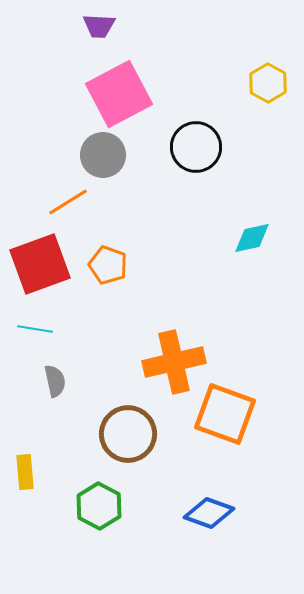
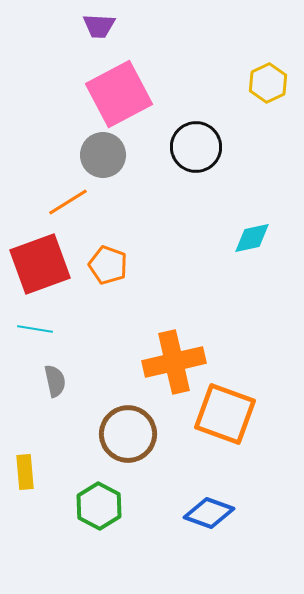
yellow hexagon: rotated 6 degrees clockwise
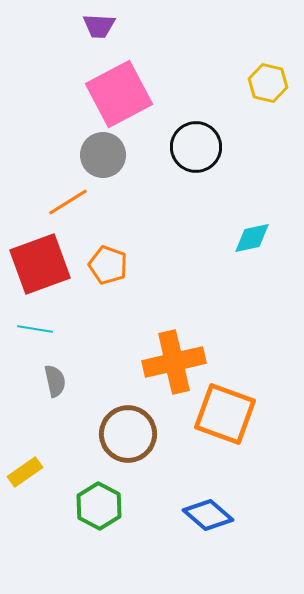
yellow hexagon: rotated 21 degrees counterclockwise
yellow rectangle: rotated 60 degrees clockwise
blue diamond: moved 1 px left, 2 px down; rotated 21 degrees clockwise
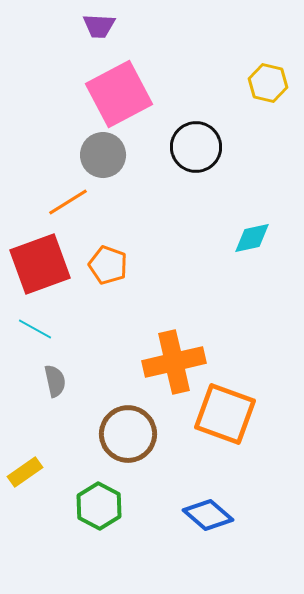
cyan line: rotated 20 degrees clockwise
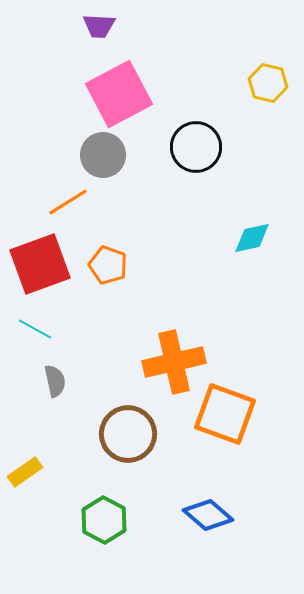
green hexagon: moved 5 px right, 14 px down
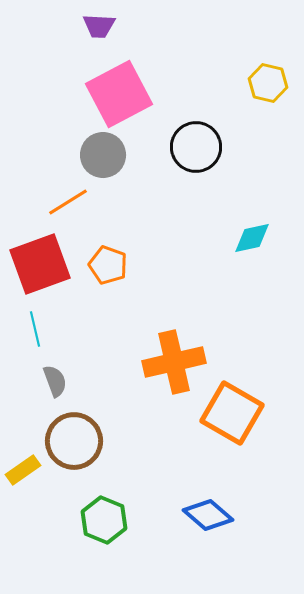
cyan line: rotated 48 degrees clockwise
gray semicircle: rotated 8 degrees counterclockwise
orange square: moved 7 px right, 1 px up; rotated 10 degrees clockwise
brown circle: moved 54 px left, 7 px down
yellow rectangle: moved 2 px left, 2 px up
green hexagon: rotated 6 degrees counterclockwise
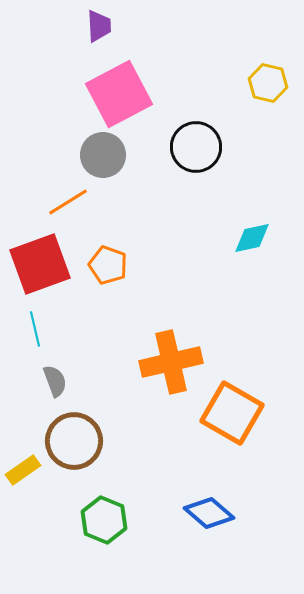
purple trapezoid: rotated 96 degrees counterclockwise
orange cross: moved 3 px left
blue diamond: moved 1 px right, 2 px up
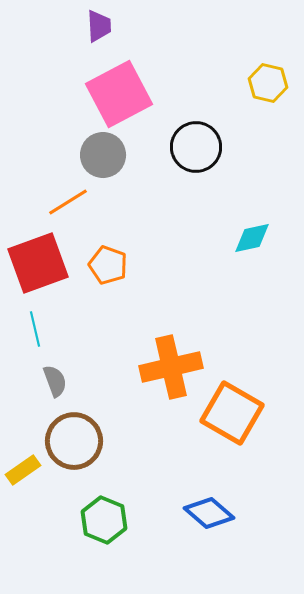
red square: moved 2 px left, 1 px up
orange cross: moved 5 px down
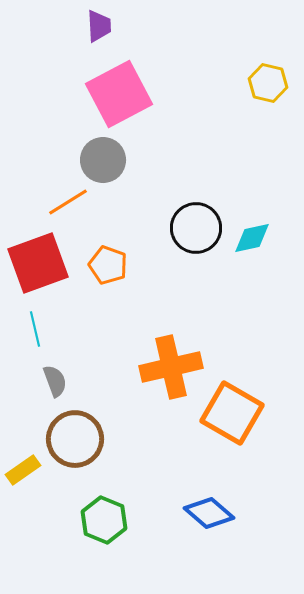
black circle: moved 81 px down
gray circle: moved 5 px down
brown circle: moved 1 px right, 2 px up
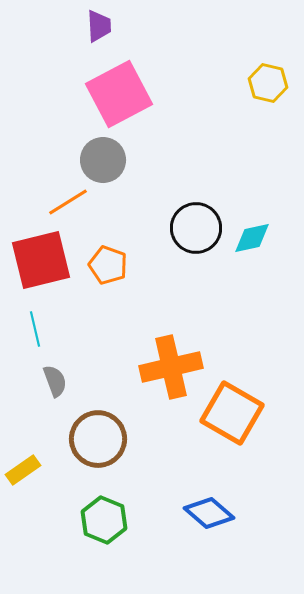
red square: moved 3 px right, 3 px up; rotated 6 degrees clockwise
brown circle: moved 23 px right
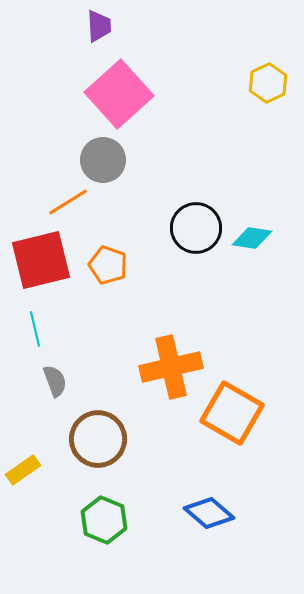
yellow hexagon: rotated 21 degrees clockwise
pink square: rotated 14 degrees counterclockwise
cyan diamond: rotated 21 degrees clockwise
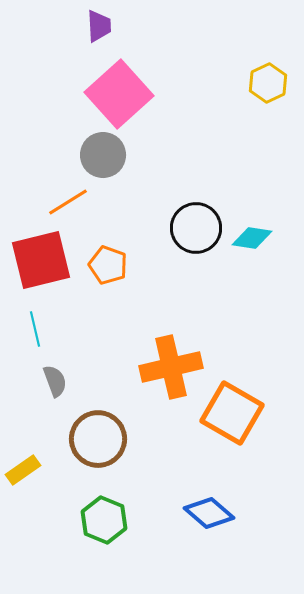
gray circle: moved 5 px up
